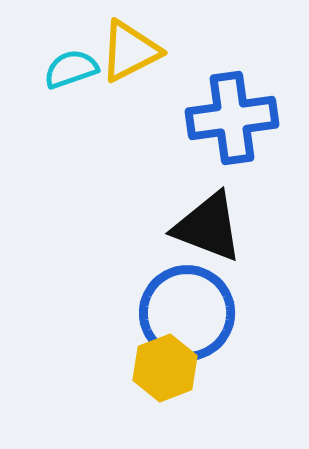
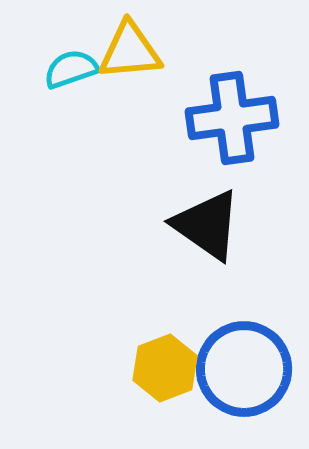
yellow triangle: rotated 22 degrees clockwise
black triangle: moved 1 px left, 2 px up; rotated 14 degrees clockwise
blue circle: moved 57 px right, 56 px down
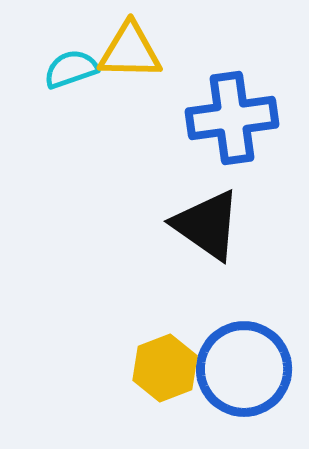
yellow triangle: rotated 6 degrees clockwise
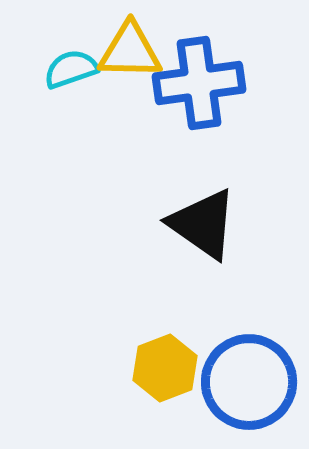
blue cross: moved 33 px left, 35 px up
black triangle: moved 4 px left, 1 px up
blue circle: moved 5 px right, 13 px down
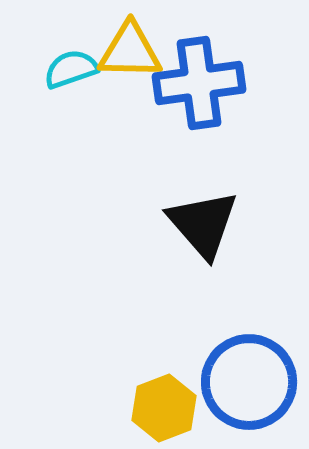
black triangle: rotated 14 degrees clockwise
yellow hexagon: moved 1 px left, 40 px down
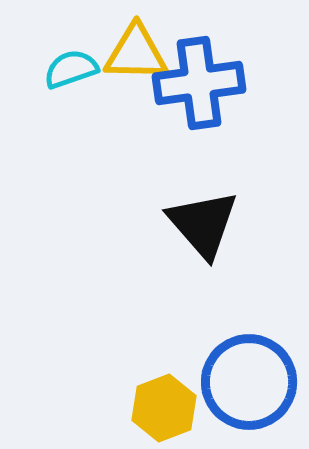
yellow triangle: moved 6 px right, 2 px down
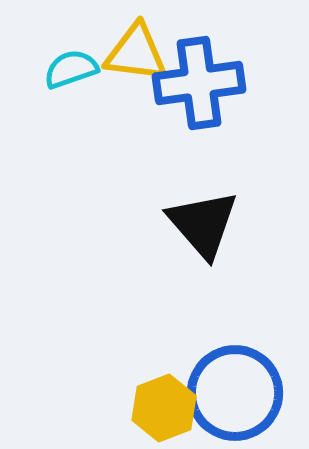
yellow triangle: rotated 6 degrees clockwise
blue circle: moved 14 px left, 11 px down
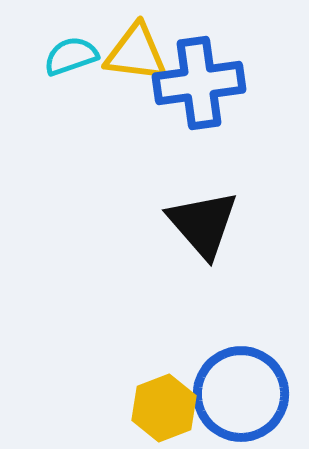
cyan semicircle: moved 13 px up
blue circle: moved 6 px right, 1 px down
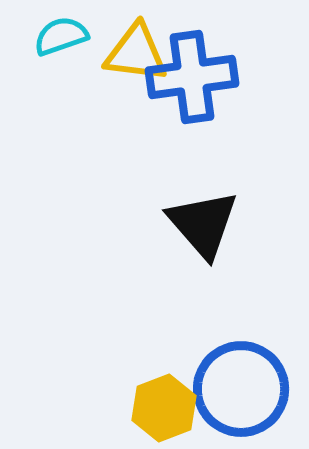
cyan semicircle: moved 10 px left, 20 px up
blue cross: moved 7 px left, 6 px up
blue circle: moved 5 px up
